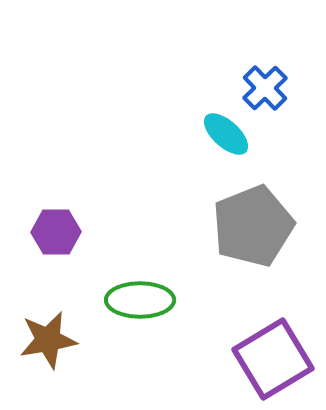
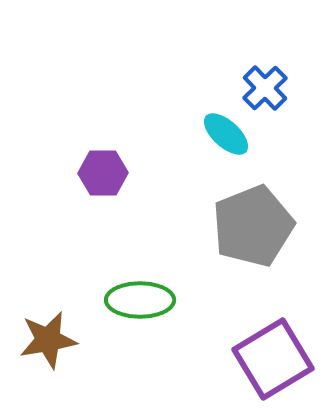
purple hexagon: moved 47 px right, 59 px up
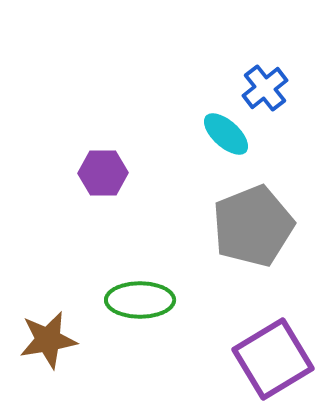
blue cross: rotated 6 degrees clockwise
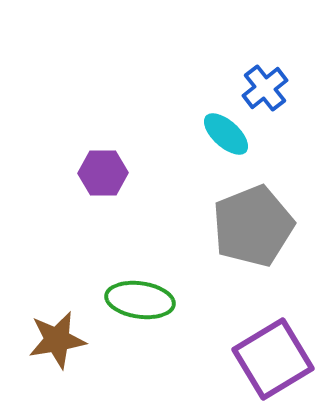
green ellipse: rotated 8 degrees clockwise
brown star: moved 9 px right
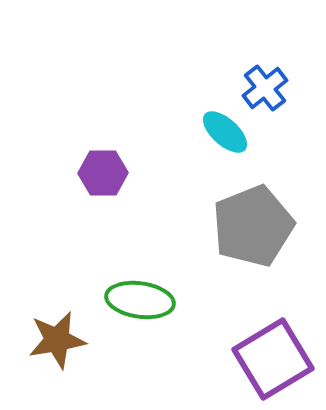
cyan ellipse: moved 1 px left, 2 px up
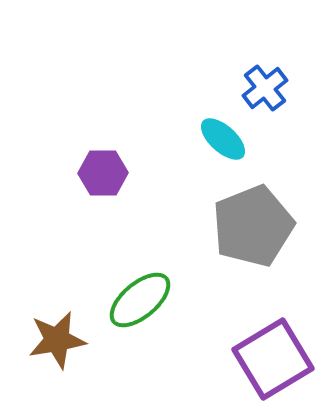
cyan ellipse: moved 2 px left, 7 px down
green ellipse: rotated 48 degrees counterclockwise
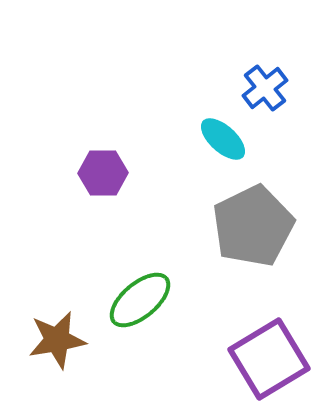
gray pentagon: rotated 4 degrees counterclockwise
purple square: moved 4 px left
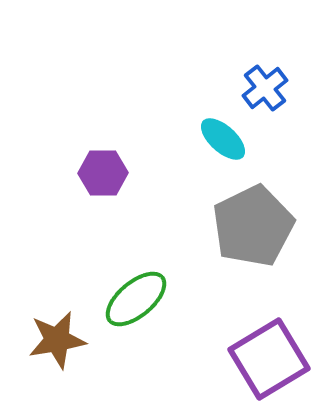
green ellipse: moved 4 px left, 1 px up
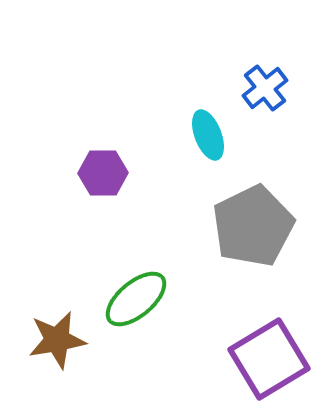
cyan ellipse: moved 15 px left, 4 px up; rotated 27 degrees clockwise
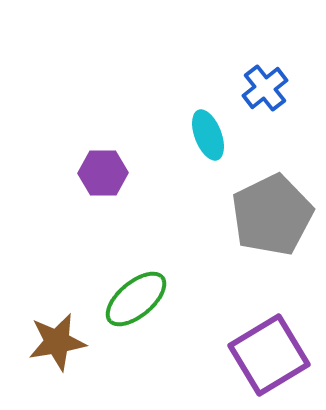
gray pentagon: moved 19 px right, 11 px up
brown star: moved 2 px down
purple square: moved 4 px up
